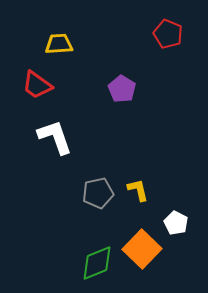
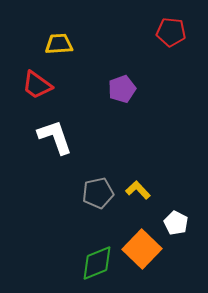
red pentagon: moved 3 px right, 2 px up; rotated 16 degrees counterclockwise
purple pentagon: rotated 20 degrees clockwise
yellow L-shape: rotated 30 degrees counterclockwise
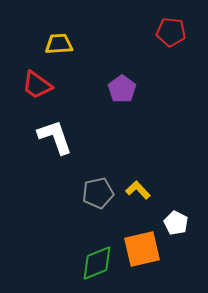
purple pentagon: rotated 16 degrees counterclockwise
orange square: rotated 33 degrees clockwise
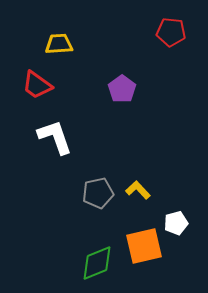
white pentagon: rotated 30 degrees clockwise
orange square: moved 2 px right, 3 px up
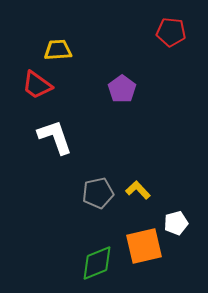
yellow trapezoid: moved 1 px left, 6 px down
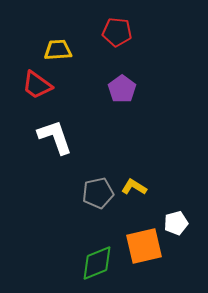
red pentagon: moved 54 px left
yellow L-shape: moved 4 px left, 3 px up; rotated 15 degrees counterclockwise
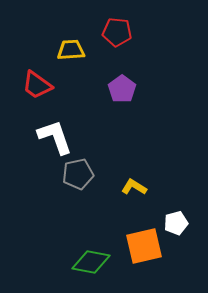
yellow trapezoid: moved 13 px right
gray pentagon: moved 20 px left, 19 px up
green diamond: moved 6 px left, 1 px up; rotated 33 degrees clockwise
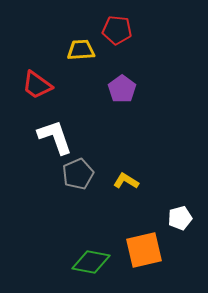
red pentagon: moved 2 px up
yellow trapezoid: moved 10 px right
gray pentagon: rotated 12 degrees counterclockwise
yellow L-shape: moved 8 px left, 6 px up
white pentagon: moved 4 px right, 5 px up
orange square: moved 4 px down
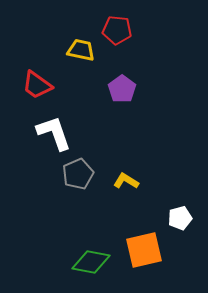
yellow trapezoid: rotated 16 degrees clockwise
white L-shape: moved 1 px left, 4 px up
